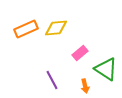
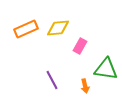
yellow diamond: moved 2 px right
pink rectangle: moved 7 px up; rotated 21 degrees counterclockwise
green triangle: rotated 25 degrees counterclockwise
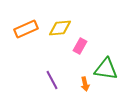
yellow diamond: moved 2 px right
orange arrow: moved 2 px up
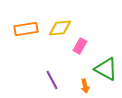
orange rectangle: rotated 15 degrees clockwise
green triangle: rotated 20 degrees clockwise
orange arrow: moved 2 px down
